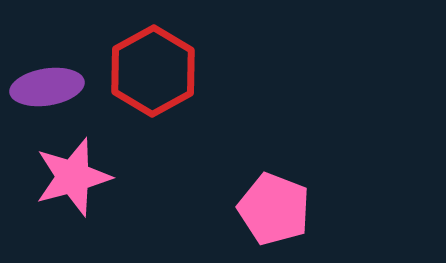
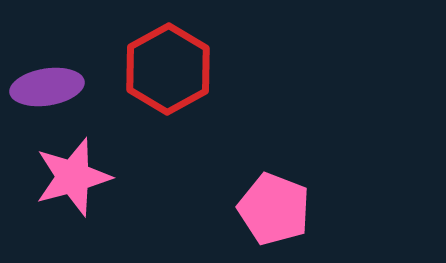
red hexagon: moved 15 px right, 2 px up
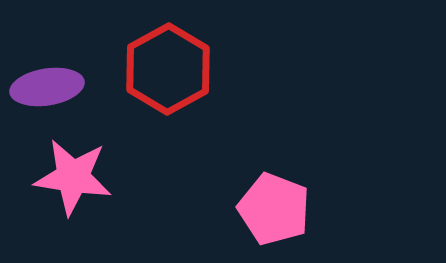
pink star: rotated 24 degrees clockwise
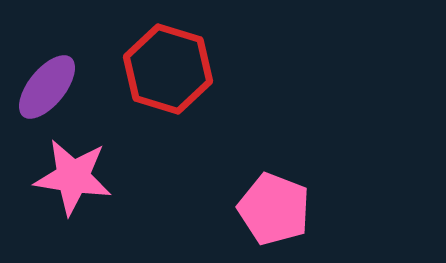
red hexagon: rotated 14 degrees counterclockwise
purple ellipse: rotated 42 degrees counterclockwise
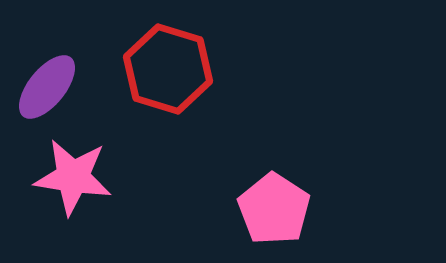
pink pentagon: rotated 12 degrees clockwise
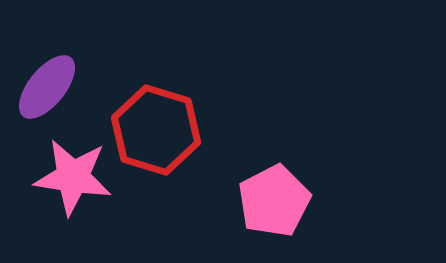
red hexagon: moved 12 px left, 61 px down
pink pentagon: moved 8 px up; rotated 12 degrees clockwise
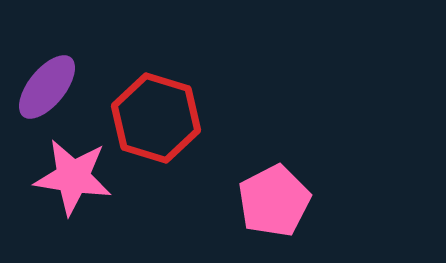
red hexagon: moved 12 px up
